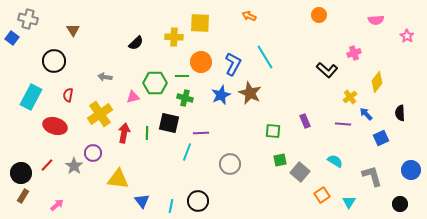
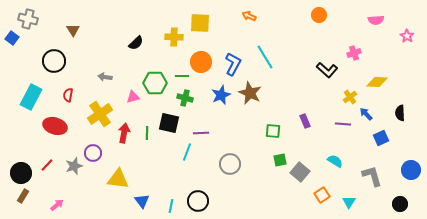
yellow diamond at (377, 82): rotated 55 degrees clockwise
gray star at (74, 166): rotated 18 degrees clockwise
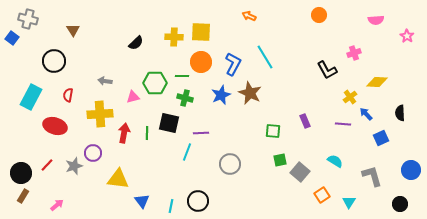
yellow square at (200, 23): moved 1 px right, 9 px down
black L-shape at (327, 70): rotated 20 degrees clockwise
gray arrow at (105, 77): moved 4 px down
yellow cross at (100, 114): rotated 30 degrees clockwise
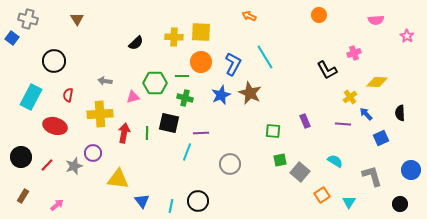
brown triangle at (73, 30): moved 4 px right, 11 px up
black circle at (21, 173): moved 16 px up
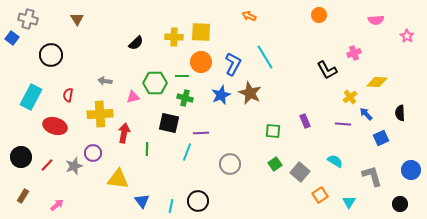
black circle at (54, 61): moved 3 px left, 6 px up
green line at (147, 133): moved 16 px down
green square at (280, 160): moved 5 px left, 4 px down; rotated 24 degrees counterclockwise
orange square at (322, 195): moved 2 px left
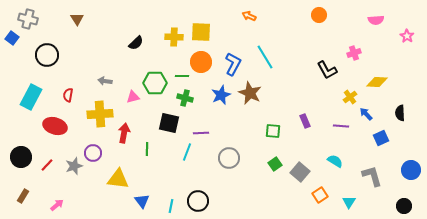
black circle at (51, 55): moved 4 px left
purple line at (343, 124): moved 2 px left, 2 px down
gray circle at (230, 164): moved 1 px left, 6 px up
black circle at (400, 204): moved 4 px right, 2 px down
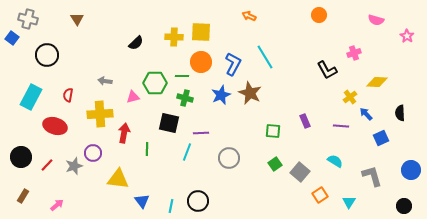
pink semicircle at (376, 20): rotated 21 degrees clockwise
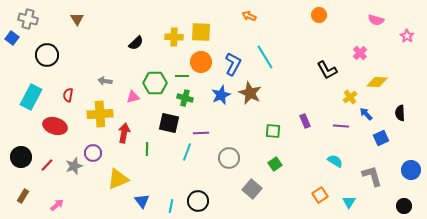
pink cross at (354, 53): moved 6 px right; rotated 24 degrees counterclockwise
gray square at (300, 172): moved 48 px left, 17 px down
yellow triangle at (118, 179): rotated 30 degrees counterclockwise
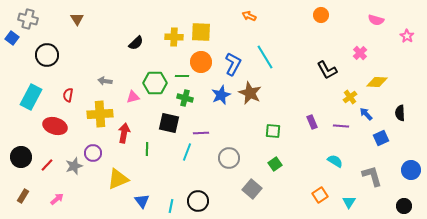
orange circle at (319, 15): moved 2 px right
purple rectangle at (305, 121): moved 7 px right, 1 px down
pink arrow at (57, 205): moved 6 px up
